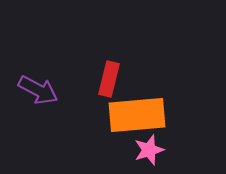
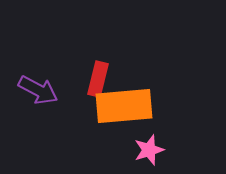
red rectangle: moved 11 px left
orange rectangle: moved 13 px left, 9 px up
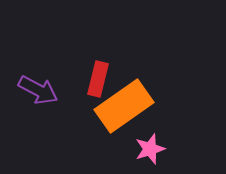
orange rectangle: rotated 30 degrees counterclockwise
pink star: moved 1 px right, 1 px up
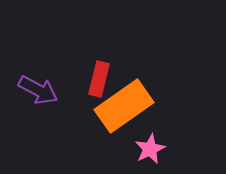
red rectangle: moved 1 px right
pink star: rotated 8 degrees counterclockwise
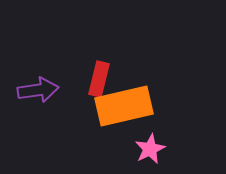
purple arrow: rotated 36 degrees counterclockwise
orange rectangle: rotated 22 degrees clockwise
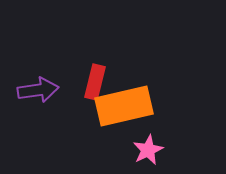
red rectangle: moved 4 px left, 3 px down
pink star: moved 2 px left, 1 px down
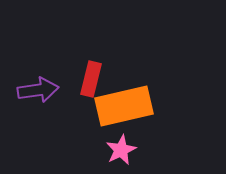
red rectangle: moved 4 px left, 3 px up
pink star: moved 27 px left
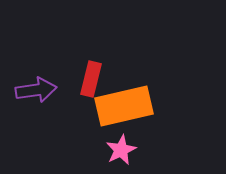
purple arrow: moved 2 px left
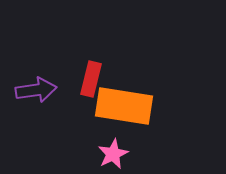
orange rectangle: rotated 22 degrees clockwise
pink star: moved 8 px left, 4 px down
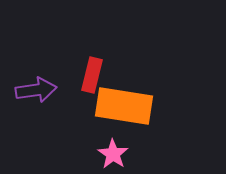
red rectangle: moved 1 px right, 4 px up
pink star: rotated 12 degrees counterclockwise
